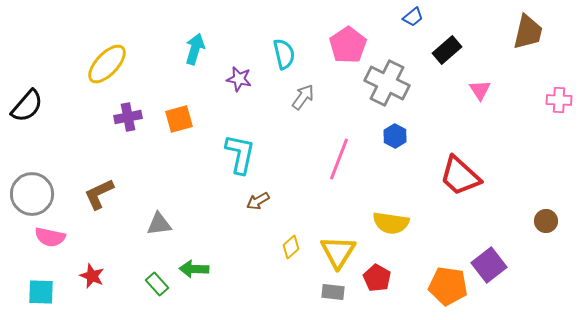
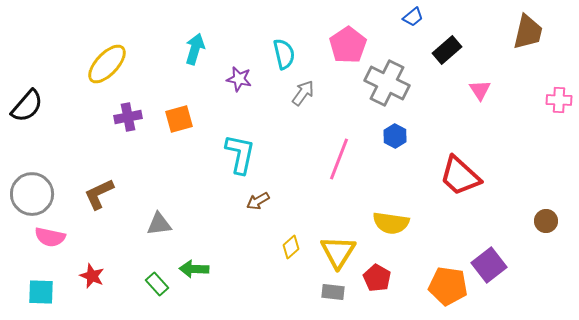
gray arrow: moved 4 px up
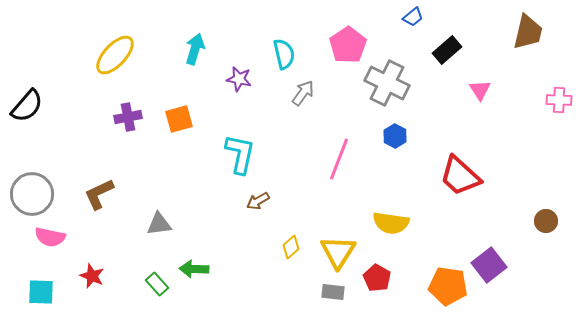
yellow ellipse: moved 8 px right, 9 px up
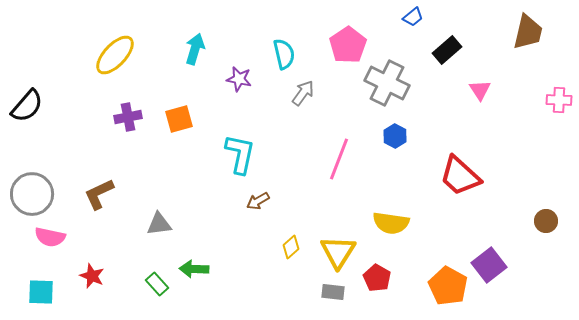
orange pentagon: rotated 21 degrees clockwise
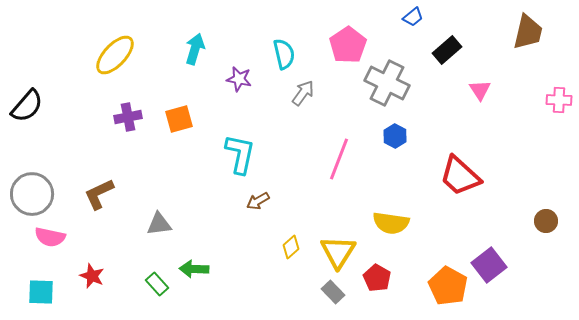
gray rectangle: rotated 40 degrees clockwise
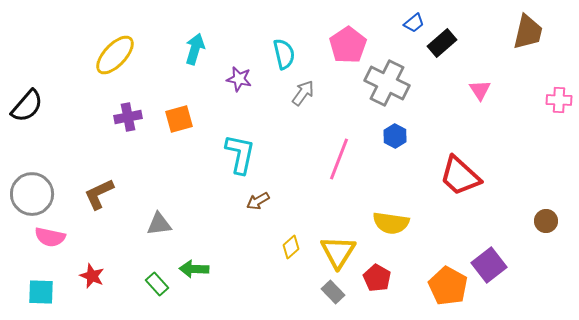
blue trapezoid: moved 1 px right, 6 px down
black rectangle: moved 5 px left, 7 px up
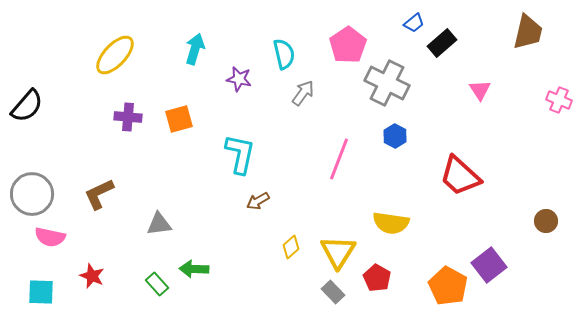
pink cross: rotated 20 degrees clockwise
purple cross: rotated 16 degrees clockwise
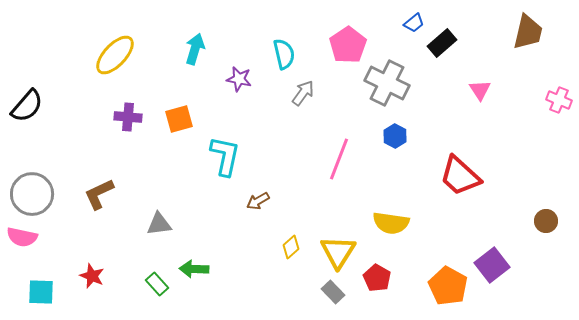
cyan L-shape: moved 15 px left, 2 px down
pink semicircle: moved 28 px left
purple square: moved 3 px right
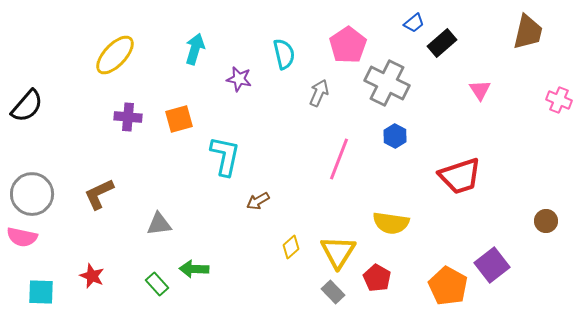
gray arrow: moved 16 px right; rotated 12 degrees counterclockwise
red trapezoid: rotated 60 degrees counterclockwise
